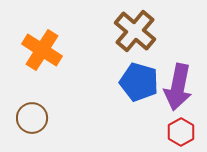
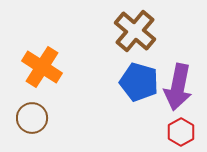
orange cross: moved 17 px down
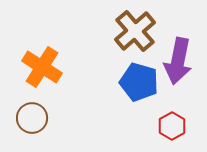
brown cross: rotated 9 degrees clockwise
purple arrow: moved 26 px up
red hexagon: moved 9 px left, 6 px up
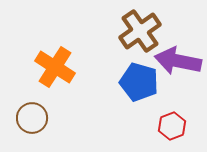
brown cross: moved 5 px right; rotated 6 degrees clockwise
purple arrow: rotated 90 degrees clockwise
orange cross: moved 13 px right
red hexagon: rotated 8 degrees clockwise
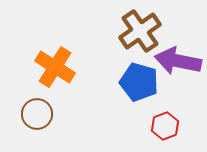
brown circle: moved 5 px right, 4 px up
red hexagon: moved 7 px left
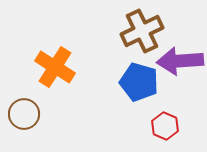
brown cross: moved 2 px right; rotated 9 degrees clockwise
purple arrow: moved 2 px right; rotated 15 degrees counterclockwise
brown circle: moved 13 px left
red hexagon: rotated 16 degrees counterclockwise
